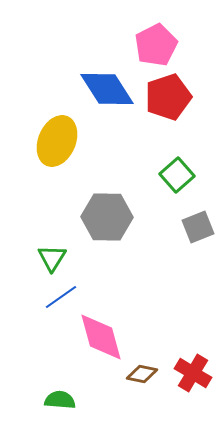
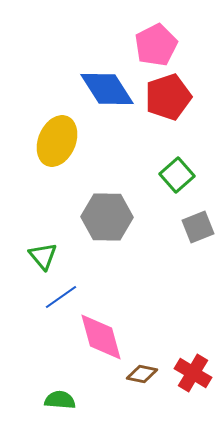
green triangle: moved 9 px left, 2 px up; rotated 12 degrees counterclockwise
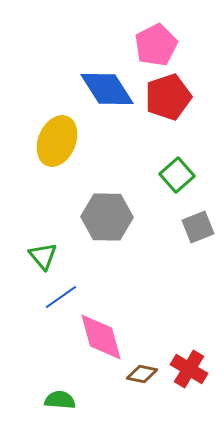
red cross: moved 4 px left, 4 px up
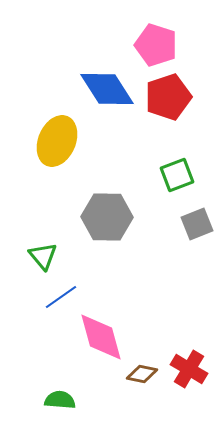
pink pentagon: rotated 27 degrees counterclockwise
green square: rotated 20 degrees clockwise
gray square: moved 1 px left, 3 px up
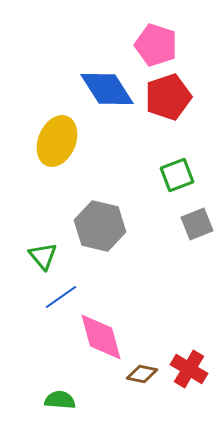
gray hexagon: moved 7 px left, 9 px down; rotated 12 degrees clockwise
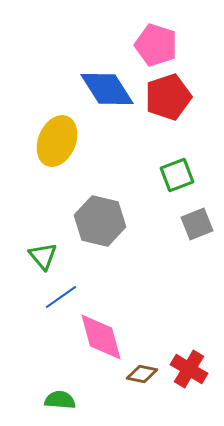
gray hexagon: moved 5 px up
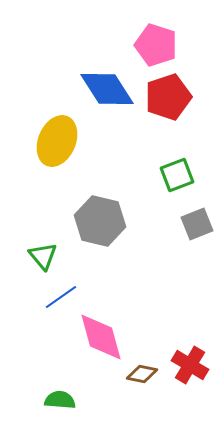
red cross: moved 1 px right, 4 px up
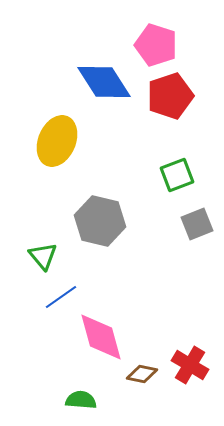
blue diamond: moved 3 px left, 7 px up
red pentagon: moved 2 px right, 1 px up
green semicircle: moved 21 px right
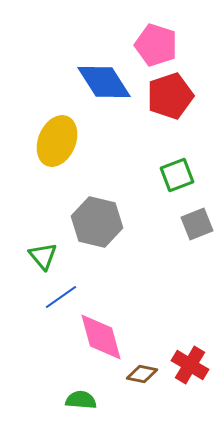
gray hexagon: moved 3 px left, 1 px down
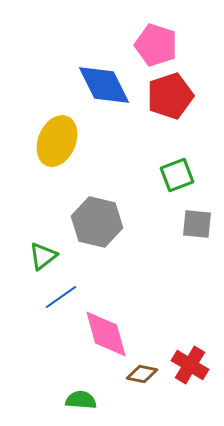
blue diamond: moved 3 px down; rotated 6 degrees clockwise
gray square: rotated 28 degrees clockwise
green triangle: rotated 32 degrees clockwise
pink diamond: moved 5 px right, 3 px up
